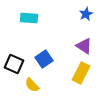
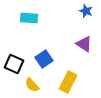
blue star: moved 3 px up; rotated 24 degrees counterclockwise
purple triangle: moved 2 px up
yellow rectangle: moved 13 px left, 9 px down
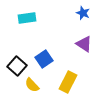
blue star: moved 3 px left, 2 px down
cyan rectangle: moved 2 px left; rotated 12 degrees counterclockwise
black square: moved 3 px right, 2 px down; rotated 18 degrees clockwise
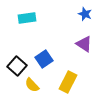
blue star: moved 2 px right, 1 px down
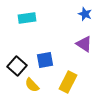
blue square: moved 1 px right, 1 px down; rotated 24 degrees clockwise
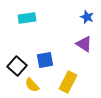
blue star: moved 2 px right, 3 px down
